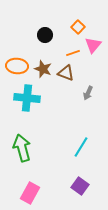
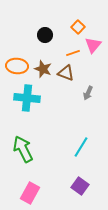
green arrow: moved 1 px right, 1 px down; rotated 12 degrees counterclockwise
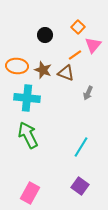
orange line: moved 2 px right, 2 px down; rotated 16 degrees counterclockwise
brown star: moved 1 px down
green arrow: moved 5 px right, 14 px up
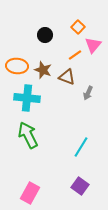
brown triangle: moved 1 px right, 4 px down
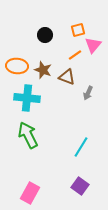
orange square: moved 3 px down; rotated 32 degrees clockwise
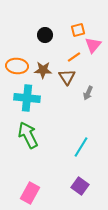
orange line: moved 1 px left, 2 px down
brown star: rotated 18 degrees counterclockwise
brown triangle: rotated 36 degrees clockwise
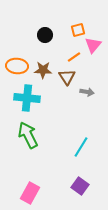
gray arrow: moved 1 px left, 1 px up; rotated 104 degrees counterclockwise
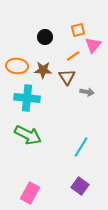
black circle: moved 2 px down
orange line: moved 1 px left, 1 px up
green arrow: rotated 144 degrees clockwise
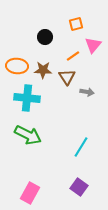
orange square: moved 2 px left, 6 px up
purple square: moved 1 px left, 1 px down
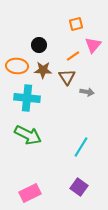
black circle: moved 6 px left, 8 px down
pink rectangle: rotated 35 degrees clockwise
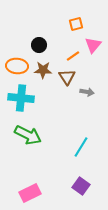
cyan cross: moved 6 px left
purple square: moved 2 px right, 1 px up
